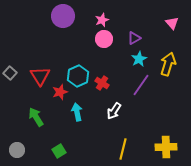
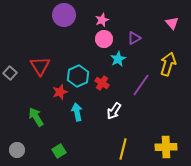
purple circle: moved 1 px right, 1 px up
cyan star: moved 21 px left
red triangle: moved 10 px up
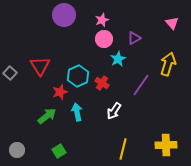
green arrow: moved 11 px right, 1 px up; rotated 84 degrees clockwise
yellow cross: moved 2 px up
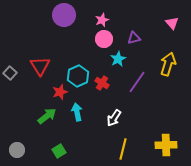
purple triangle: rotated 16 degrees clockwise
purple line: moved 4 px left, 3 px up
white arrow: moved 7 px down
